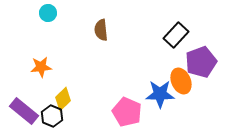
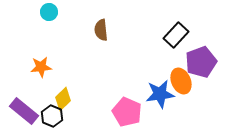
cyan circle: moved 1 px right, 1 px up
blue star: rotated 8 degrees counterclockwise
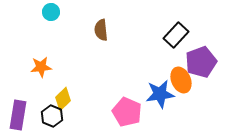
cyan circle: moved 2 px right
orange ellipse: moved 1 px up
purple rectangle: moved 6 px left, 4 px down; rotated 60 degrees clockwise
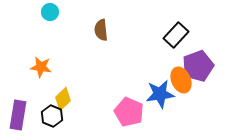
cyan circle: moved 1 px left
purple pentagon: moved 3 px left, 4 px down
orange star: rotated 15 degrees clockwise
pink pentagon: moved 2 px right
